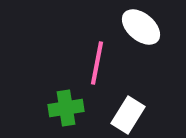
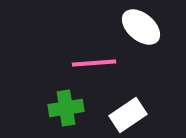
pink line: moved 3 px left; rotated 75 degrees clockwise
white rectangle: rotated 24 degrees clockwise
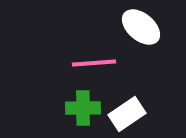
green cross: moved 17 px right; rotated 8 degrees clockwise
white rectangle: moved 1 px left, 1 px up
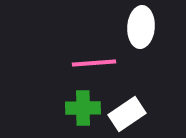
white ellipse: rotated 54 degrees clockwise
